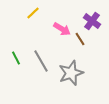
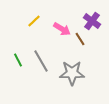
yellow line: moved 1 px right, 8 px down
green line: moved 2 px right, 2 px down
gray star: moved 1 px right; rotated 20 degrees clockwise
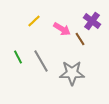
green line: moved 3 px up
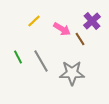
purple cross: rotated 12 degrees clockwise
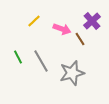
pink arrow: rotated 12 degrees counterclockwise
gray star: rotated 15 degrees counterclockwise
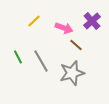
pink arrow: moved 2 px right, 1 px up
brown line: moved 4 px left, 6 px down; rotated 16 degrees counterclockwise
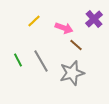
purple cross: moved 2 px right, 2 px up
green line: moved 3 px down
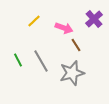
brown line: rotated 16 degrees clockwise
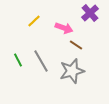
purple cross: moved 4 px left, 6 px up
brown line: rotated 24 degrees counterclockwise
gray star: moved 2 px up
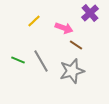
green line: rotated 40 degrees counterclockwise
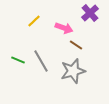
gray star: moved 1 px right
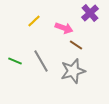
green line: moved 3 px left, 1 px down
